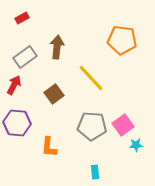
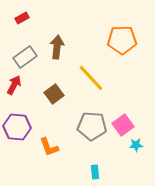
orange pentagon: rotated 8 degrees counterclockwise
purple hexagon: moved 4 px down
orange L-shape: rotated 25 degrees counterclockwise
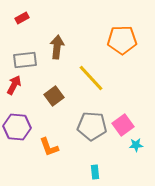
gray rectangle: moved 3 px down; rotated 30 degrees clockwise
brown square: moved 2 px down
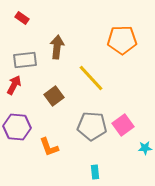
red rectangle: rotated 64 degrees clockwise
cyan star: moved 9 px right, 3 px down
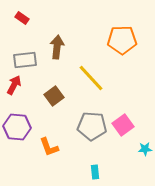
cyan star: moved 1 px down
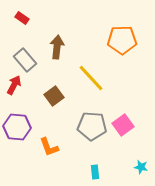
gray rectangle: rotated 55 degrees clockwise
cyan star: moved 4 px left, 18 px down; rotated 16 degrees clockwise
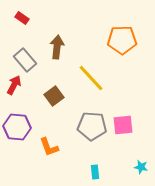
pink square: rotated 30 degrees clockwise
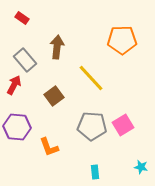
pink square: rotated 25 degrees counterclockwise
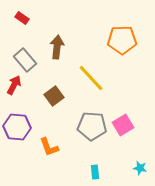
cyan star: moved 1 px left, 1 px down
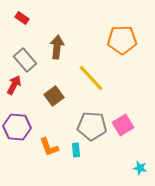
cyan rectangle: moved 19 px left, 22 px up
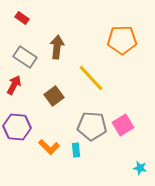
gray rectangle: moved 3 px up; rotated 15 degrees counterclockwise
orange L-shape: rotated 25 degrees counterclockwise
